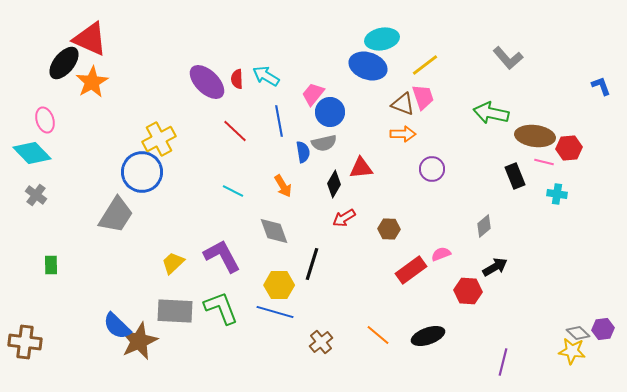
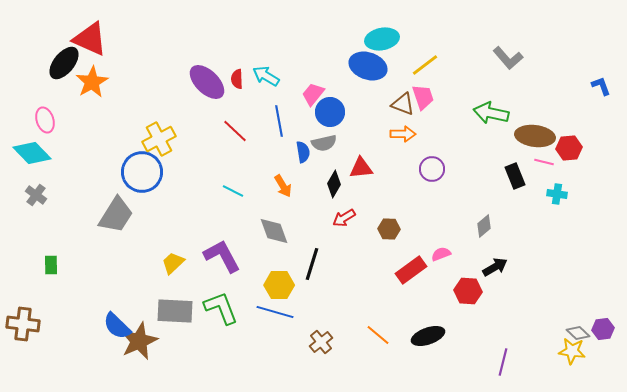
brown cross at (25, 342): moved 2 px left, 18 px up
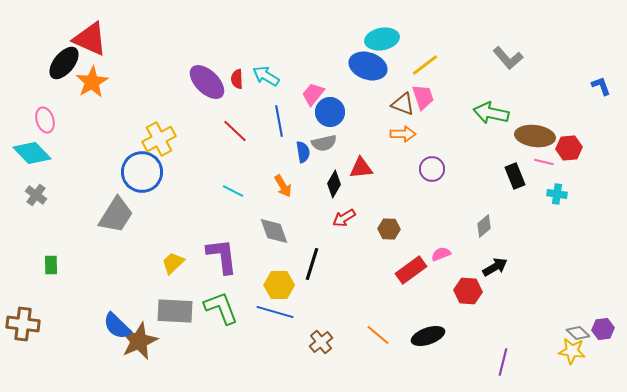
purple L-shape at (222, 256): rotated 21 degrees clockwise
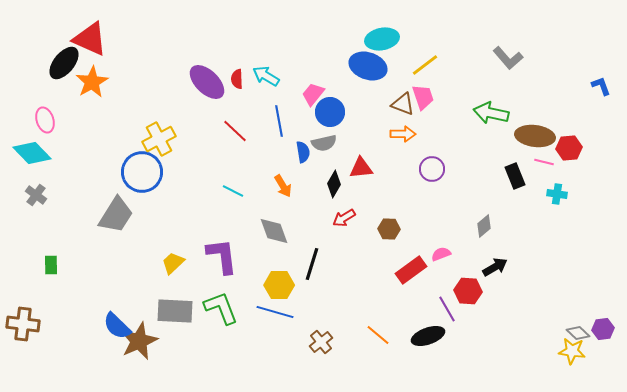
purple line at (503, 362): moved 56 px left, 53 px up; rotated 44 degrees counterclockwise
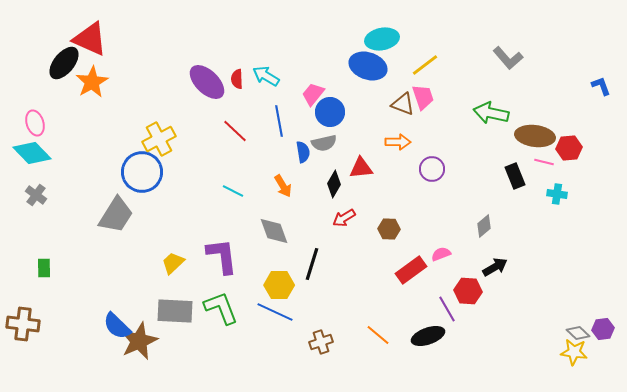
pink ellipse at (45, 120): moved 10 px left, 3 px down
orange arrow at (403, 134): moved 5 px left, 8 px down
green rectangle at (51, 265): moved 7 px left, 3 px down
blue line at (275, 312): rotated 9 degrees clockwise
brown cross at (321, 342): rotated 20 degrees clockwise
yellow star at (572, 351): moved 2 px right, 1 px down
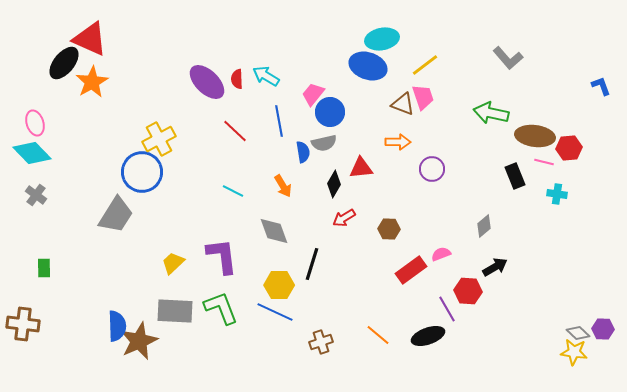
blue semicircle at (117, 326): rotated 136 degrees counterclockwise
purple hexagon at (603, 329): rotated 10 degrees clockwise
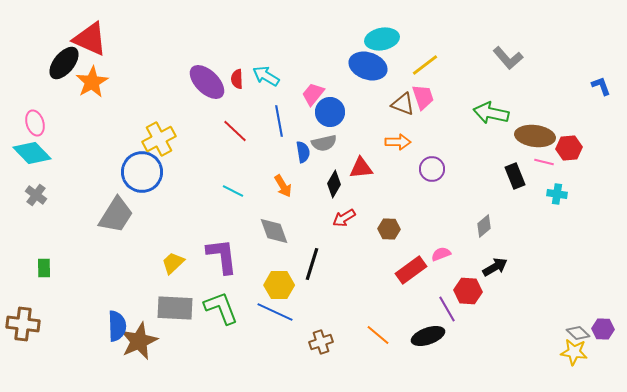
gray rectangle at (175, 311): moved 3 px up
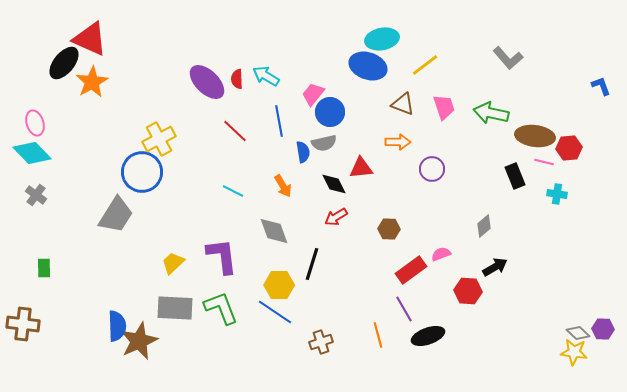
pink trapezoid at (423, 97): moved 21 px right, 10 px down
black diamond at (334, 184): rotated 56 degrees counterclockwise
red arrow at (344, 218): moved 8 px left, 1 px up
purple line at (447, 309): moved 43 px left
blue line at (275, 312): rotated 9 degrees clockwise
orange line at (378, 335): rotated 35 degrees clockwise
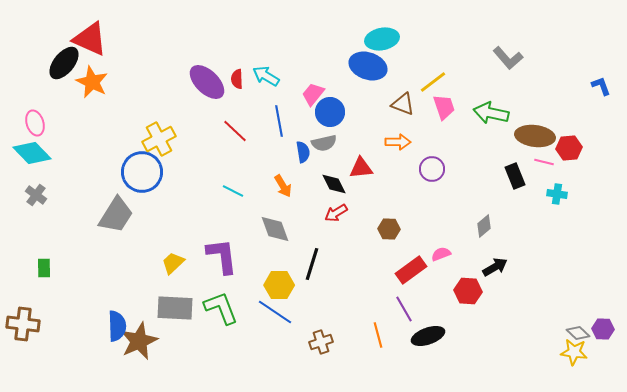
yellow line at (425, 65): moved 8 px right, 17 px down
orange star at (92, 82): rotated 16 degrees counterclockwise
red arrow at (336, 217): moved 4 px up
gray diamond at (274, 231): moved 1 px right, 2 px up
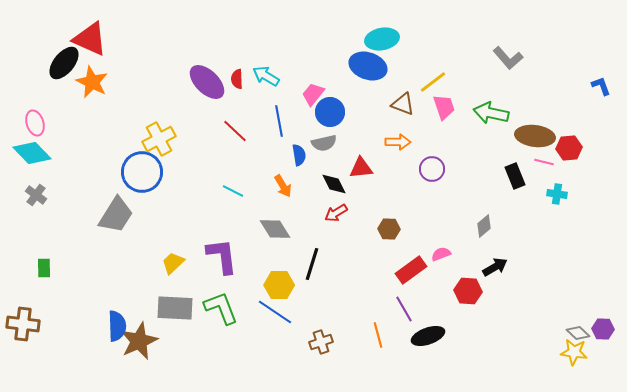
blue semicircle at (303, 152): moved 4 px left, 3 px down
gray diamond at (275, 229): rotated 12 degrees counterclockwise
